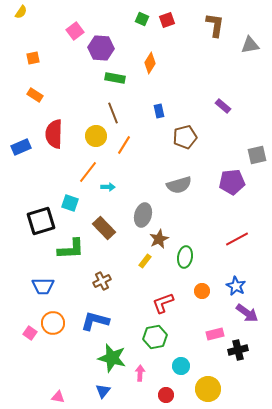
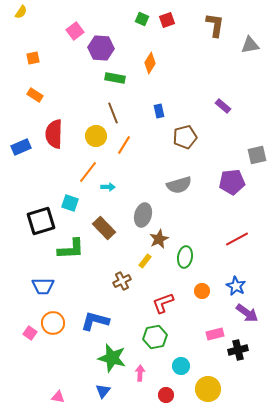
brown cross at (102, 281): moved 20 px right
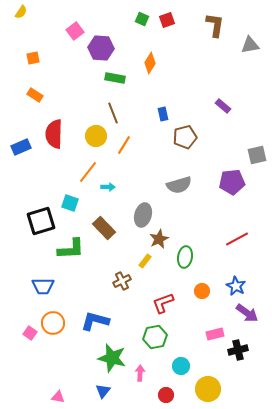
blue rectangle at (159, 111): moved 4 px right, 3 px down
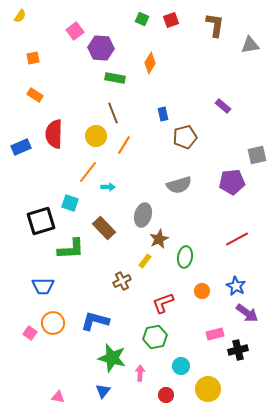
yellow semicircle at (21, 12): moved 1 px left, 4 px down
red square at (167, 20): moved 4 px right
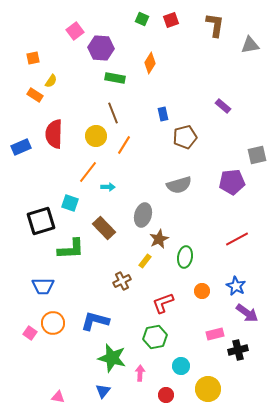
yellow semicircle at (20, 16): moved 31 px right, 65 px down
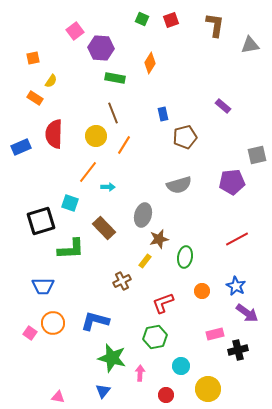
orange rectangle at (35, 95): moved 3 px down
brown star at (159, 239): rotated 12 degrees clockwise
